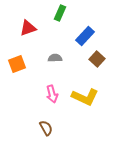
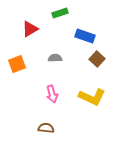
green rectangle: rotated 49 degrees clockwise
red triangle: moved 2 px right, 1 px down; rotated 12 degrees counterclockwise
blue rectangle: rotated 66 degrees clockwise
yellow L-shape: moved 7 px right
brown semicircle: rotated 56 degrees counterclockwise
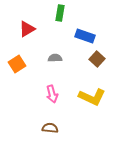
green rectangle: rotated 63 degrees counterclockwise
red triangle: moved 3 px left
orange square: rotated 12 degrees counterclockwise
brown semicircle: moved 4 px right
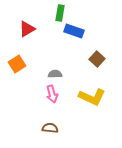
blue rectangle: moved 11 px left, 5 px up
gray semicircle: moved 16 px down
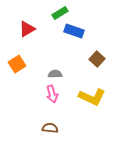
green rectangle: rotated 49 degrees clockwise
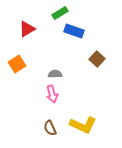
yellow L-shape: moved 9 px left, 28 px down
brown semicircle: rotated 119 degrees counterclockwise
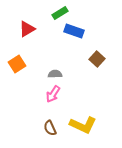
pink arrow: moved 1 px right; rotated 48 degrees clockwise
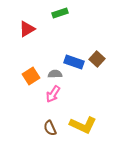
green rectangle: rotated 14 degrees clockwise
blue rectangle: moved 31 px down
orange square: moved 14 px right, 12 px down
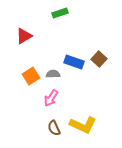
red triangle: moved 3 px left, 7 px down
brown square: moved 2 px right
gray semicircle: moved 2 px left
pink arrow: moved 2 px left, 4 px down
brown semicircle: moved 4 px right
